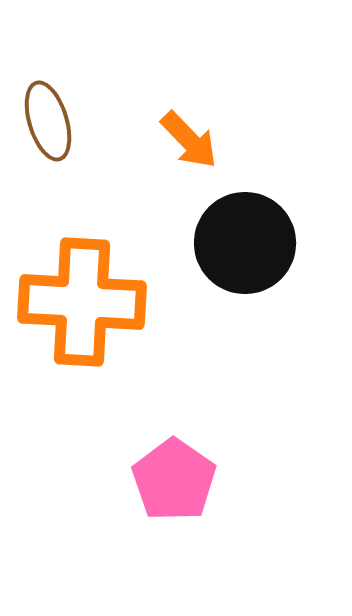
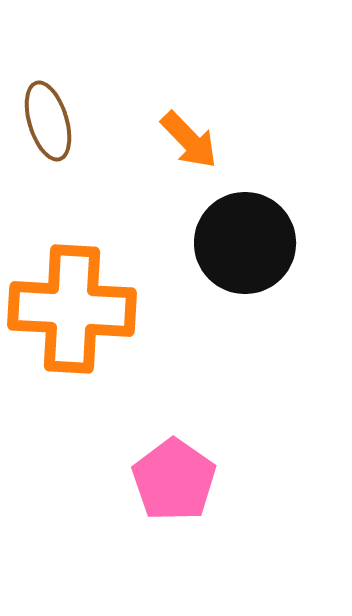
orange cross: moved 10 px left, 7 px down
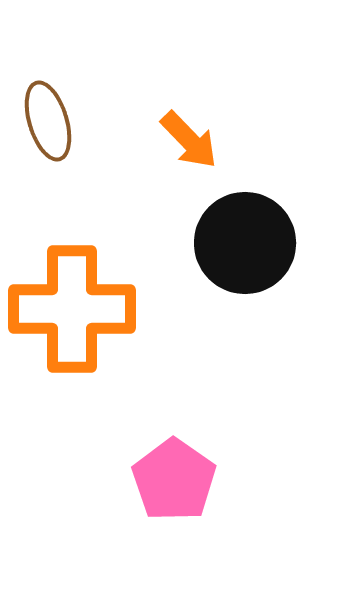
orange cross: rotated 3 degrees counterclockwise
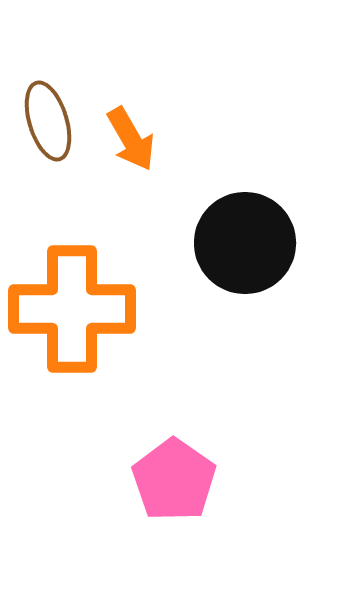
orange arrow: moved 58 px left, 1 px up; rotated 14 degrees clockwise
